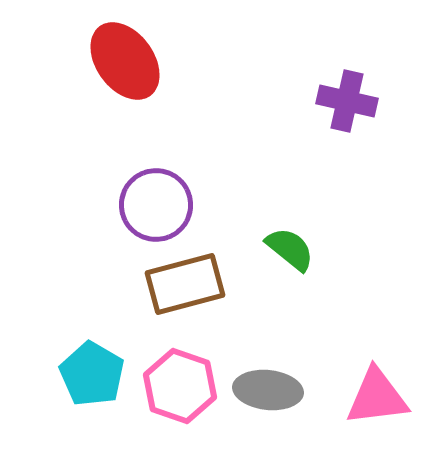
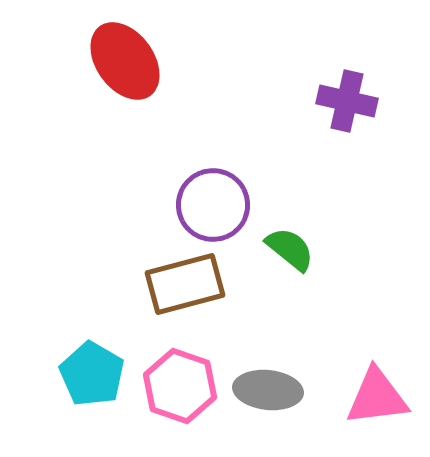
purple circle: moved 57 px right
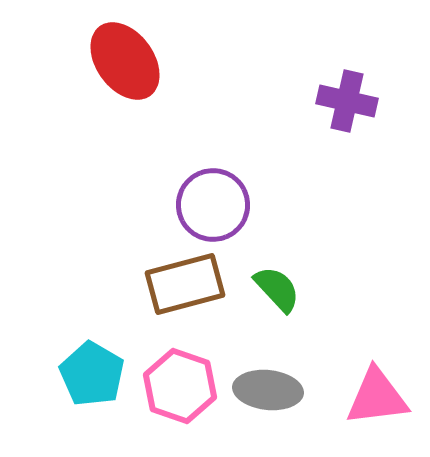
green semicircle: moved 13 px left, 40 px down; rotated 8 degrees clockwise
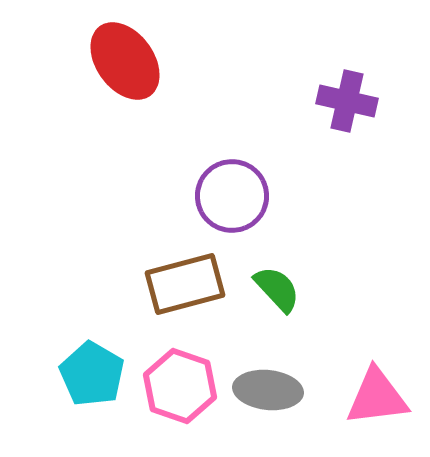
purple circle: moved 19 px right, 9 px up
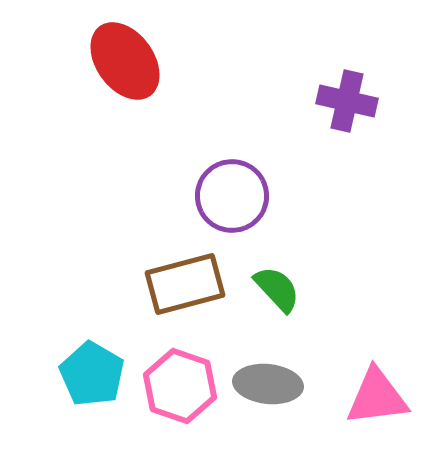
gray ellipse: moved 6 px up
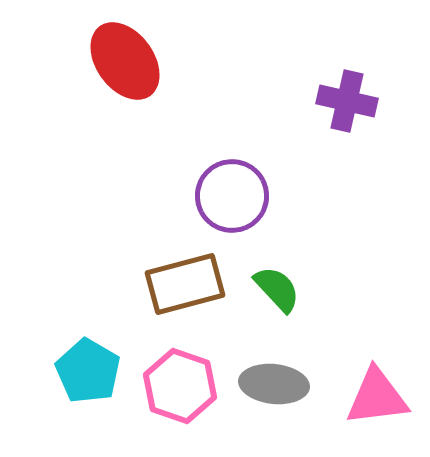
cyan pentagon: moved 4 px left, 3 px up
gray ellipse: moved 6 px right
